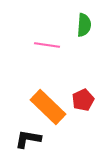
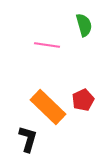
green semicircle: rotated 20 degrees counterclockwise
black L-shape: rotated 96 degrees clockwise
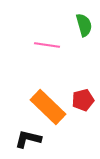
red pentagon: rotated 10 degrees clockwise
black L-shape: rotated 92 degrees counterclockwise
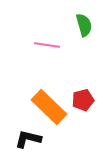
orange rectangle: moved 1 px right
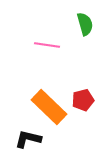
green semicircle: moved 1 px right, 1 px up
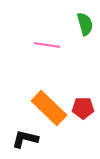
red pentagon: moved 8 px down; rotated 15 degrees clockwise
orange rectangle: moved 1 px down
black L-shape: moved 3 px left
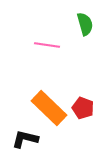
red pentagon: rotated 20 degrees clockwise
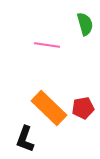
red pentagon: rotated 30 degrees counterclockwise
black L-shape: rotated 84 degrees counterclockwise
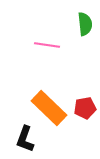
green semicircle: rotated 10 degrees clockwise
red pentagon: moved 2 px right
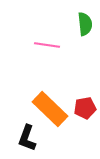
orange rectangle: moved 1 px right, 1 px down
black L-shape: moved 2 px right, 1 px up
